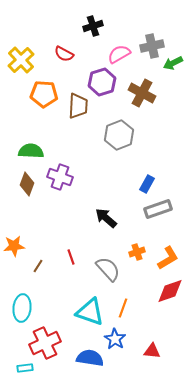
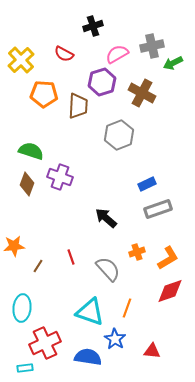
pink semicircle: moved 2 px left
green semicircle: rotated 15 degrees clockwise
blue rectangle: rotated 36 degrees clockwise
orange line: moved 4 px right
blue semicircle: moved 2 px left, 1 px up
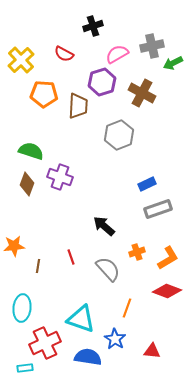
black arrow: moved 2 px left, 8 px down
brown line: rotated 24 degrees counterclockwise
red diamond: moved 3 px left; rotated 40 degrees clockwise
cyan triangle: moved 9 px left, 7 px down
